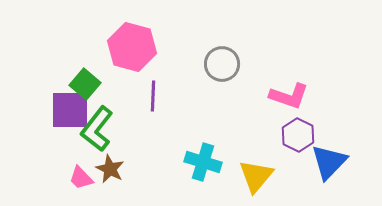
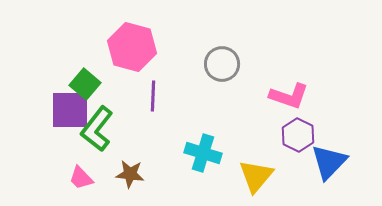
cyan cross: moved 9 px up
brown star: moved 20 px right, 5 px down; rotated 20 degrees counterclockwise
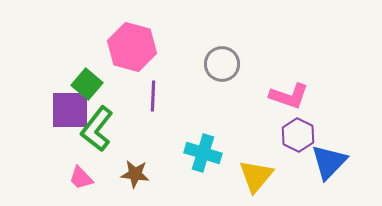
green square: moved 2 px right
brown star: moved 5 px right
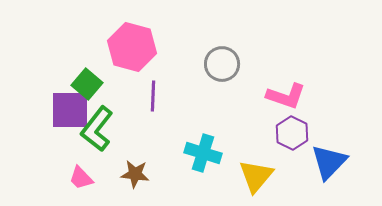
pink L-shape: moved 3 px left
purple hexagon: moved 6 px left, 2 px up
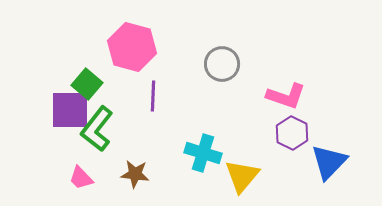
yellow triangle: moved 14 px left
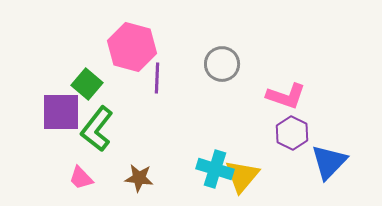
purple line: moved 4 px right, 18 px up
purple square: moved 9 px left, 2 px down
cyan cross: moved 12 px right, 16 px down
brown star: moved 4 px right, 4 px down
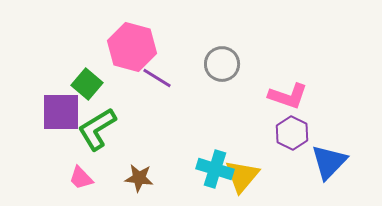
purple line: rotated 60 degrees counterclockwise
pink L-shape: moved 2 px right
green L-shape: rotated 21 degrees clockwise
